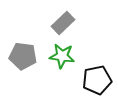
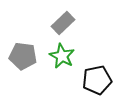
green star: rotated 20 degrees clockwise
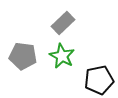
black pentagon: moved 2 px right
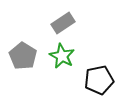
gray rectangle: rotated 10 degrees clockwise
gray pentagon: rotated 24 degrees clockwise
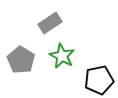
gray rectangle: moved 13 px left
gray pentagon: moved 2 px left, 4 px down
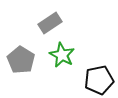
green star: moved 1 px up
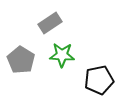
green star: rotated 25 degrees counterclockwise
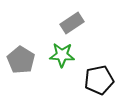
gray rectangle: moved 22 px right
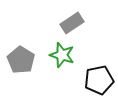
green star: rotated 15 degrees clockwise
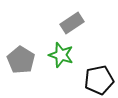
green star: moved 1 px left
